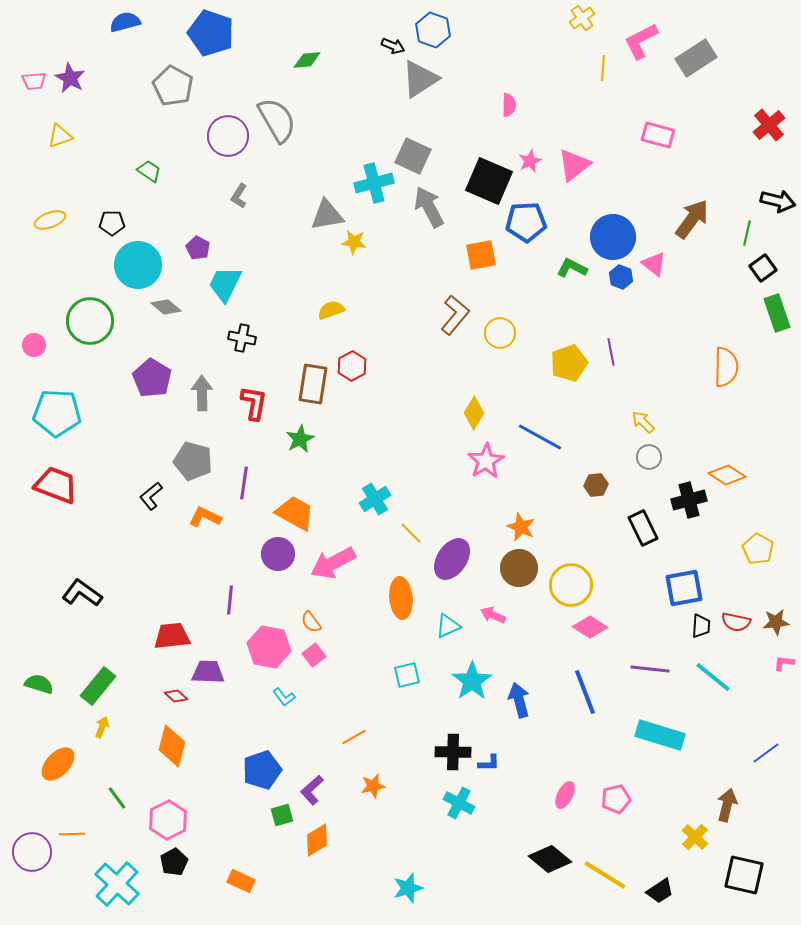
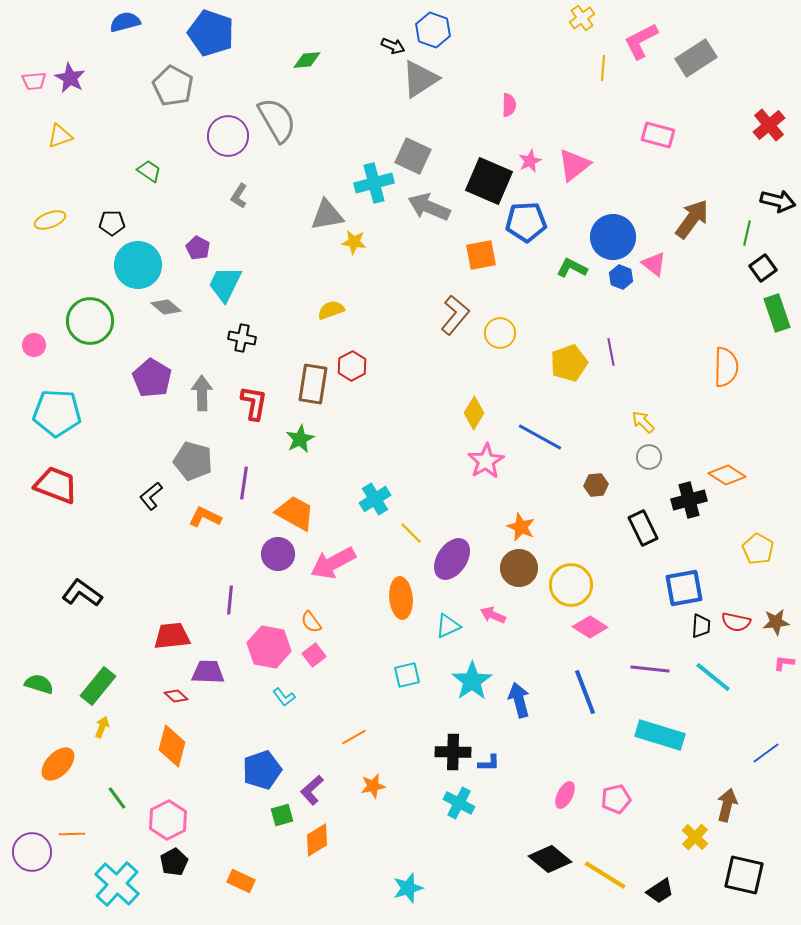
gray arrow at (429, 207): rotated 39 degrees counterclockwise
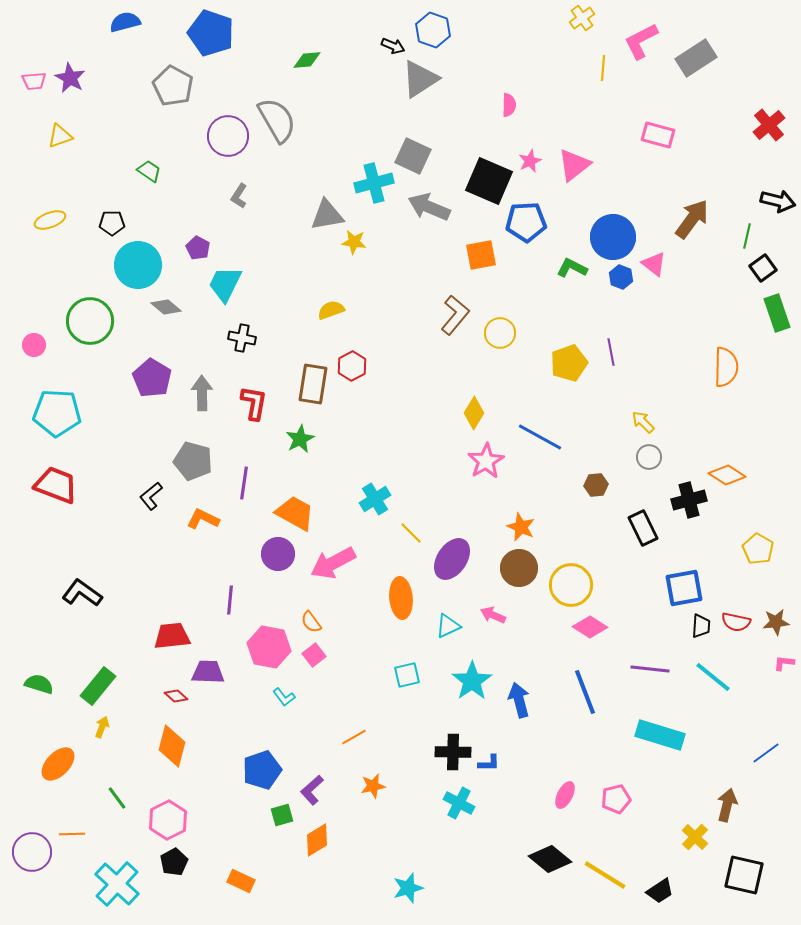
green line at (747, 233): moved 3 px down
orange L-shape at (205, 517): moved 2 px left, 2 px down
